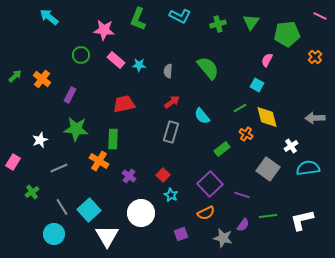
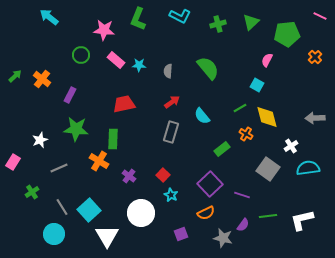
green triangle at (251, 22): rotated 12 degrees clockwise
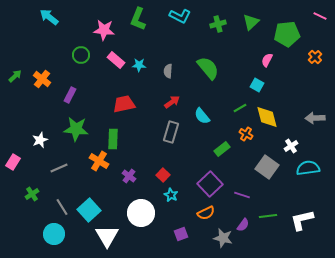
gray square at (268, 169): moved 1 px left, 2 px up
green cross at (32, 192): moved 2 px down
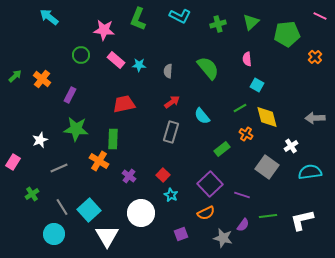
pink semicircle at (267, 60): moved 20 px left, 1 px up; rotated 32 degrees counterclockwise
cyan semicircle at (308, 168): moved 2 px right, 4 px down
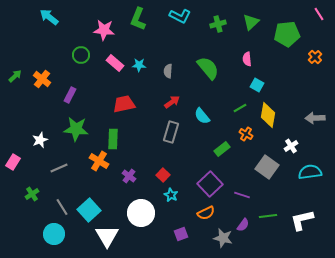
pink line at (320, 16): moved 1 px left, 2 px up; rotated 32 degrees clockwise
pink rectangle at (116, 60): moved 1 px left, 3 px down
yellow diamond at (267, 117): moved 1 px right, 2 px up; rotated 25 degrees clockwise
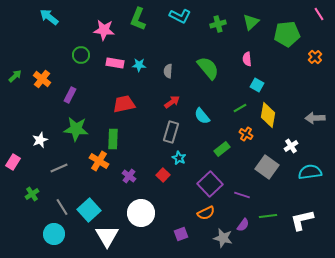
pink rectangle at (115, 63): rotated 30 degrees counterclockwise
cyan star at (171, 195): moved 8 px right, 37 px up
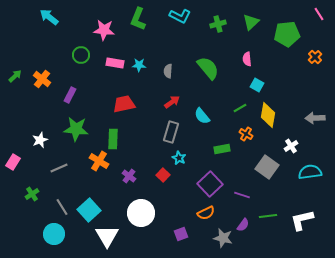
green rectangle at (222, 149): rotated 28 degrees clockwise
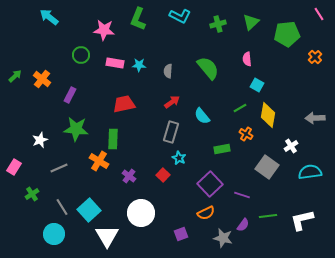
pink rectangle at (13, 162): moved 1 px right, 5 px down
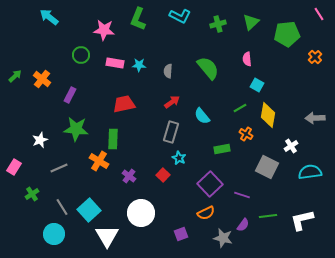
gray square at (267, 167): rotated 10 degrees counterclockwise
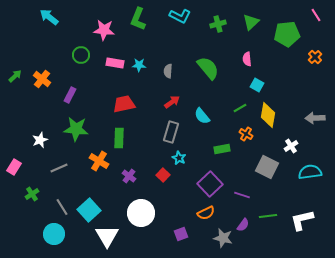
pink line at (319, 14): moved 3 px left, 1 px down
green rectangle at (113, 139): moved 6 px right, 1 px up
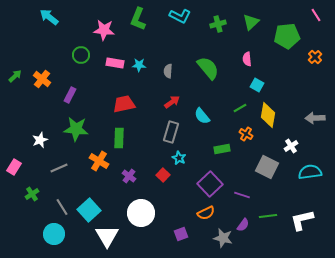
green pentagon at (287, 34): moved 2 px down
